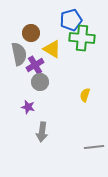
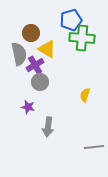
yellow triangle: moved 5 px left
gray arrow: moved 6 px right, 5 px up
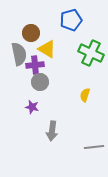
green cross: moved 9 px right, 15 px down; rotated 20 degrees clockwise
purple cross: rotated 24 degrees clockwise
purple star: moved 4 px right
gray arrow: moved 4 px right, 4 px down
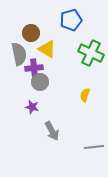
purple cross: moved 1 px left, 3 px down
gray arrow: rotated 36 degrees counterclockwise
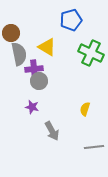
brown circle: moved 20 px left
yellow triangle: moved 2 px up
purple cross: moved 1 px down
gray circle: moved 1 px left, 1 px up
yellow semicircle: moved 14 px down
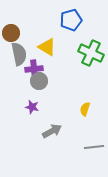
gray arrow: rotated 90 degrees counterclockwise
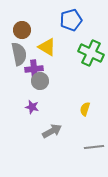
brown circle: moved 11 px right, 3 px up
gray circle: moved 1 px right
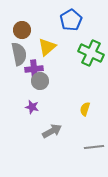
blue pentagon: rotated 15 degrees counterclockwise
yellow triangle: rotated 48 degrees clockwise
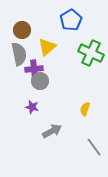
gray line: rotated 60 degrees clockwise
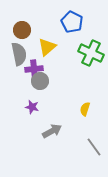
blue pentagon: moved 1 px right, 2 px down; rotated 15 degrees counterclockwise
